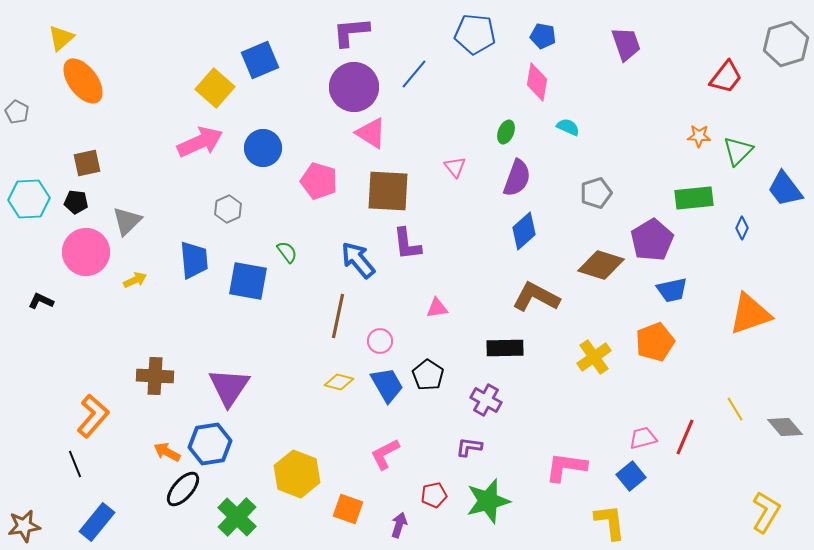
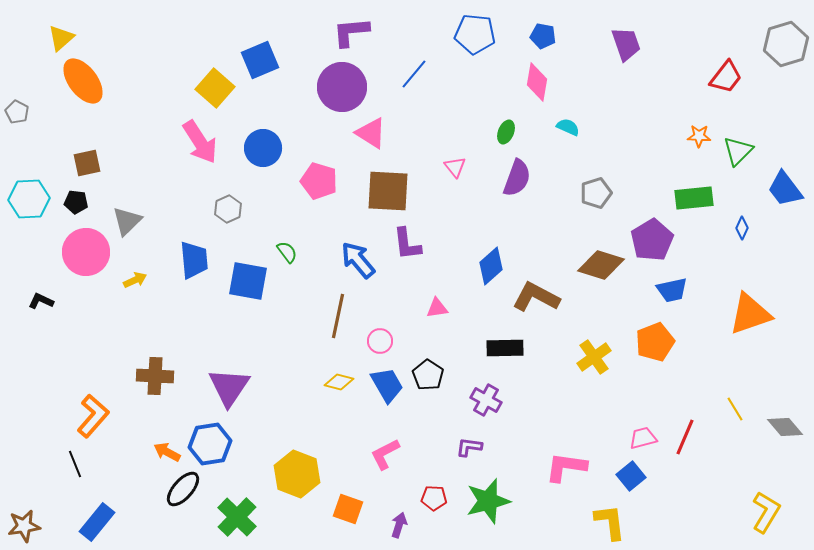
purple circle at (354, 87): moved 12 px left
pink arrow at (200, 142): rotated 81 degrees clockwise
blue diamond at (524, 231): moved 33 px left, 35 px down
red pentagon at (434, 495): moved 3 px down; rotated 15 degrees clockwise
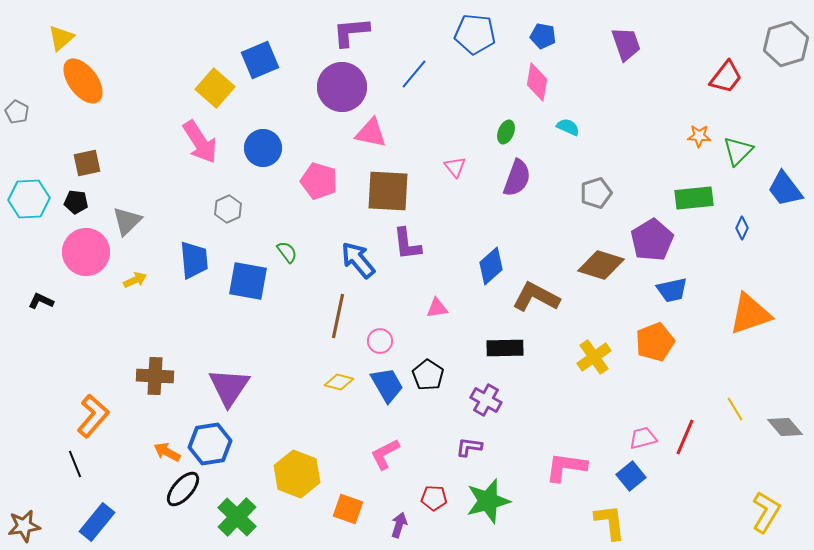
pink triangle at (371, 133): rotated 20 degrees counterclockwise
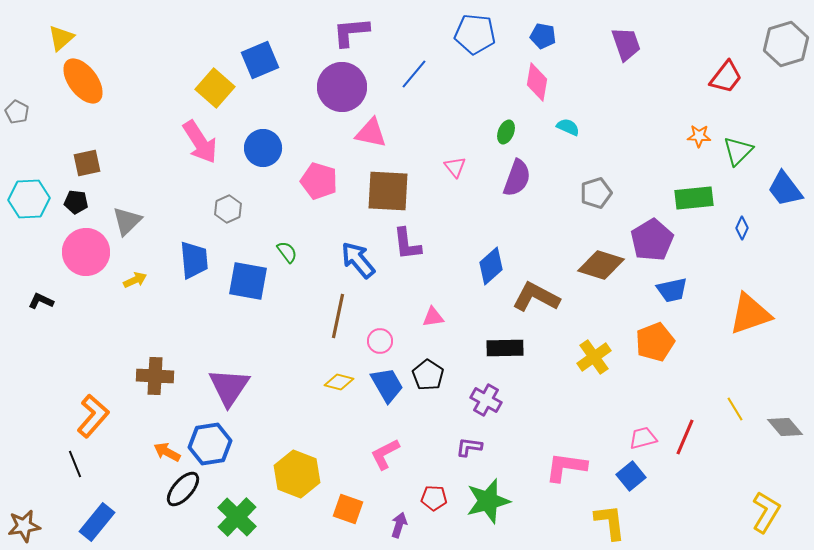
pink triangle at (437, 308): moved 4 px left, 9 px down
